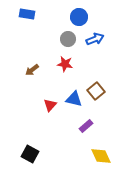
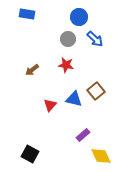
blue arrow: rotated 66 degrees clockwise
red star: moved 1 px right, 1 px down
purple rectangle: moved 3 px left, 9 px down
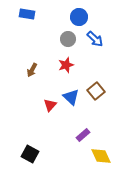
red star: rotated 28 degrees counterclockwise
brown arrow: rotated 24 degrees counterclockwise
blue triangle: moved 3 px left, 2 px up; rotated 30 degrees clockwise
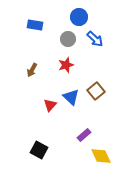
blue rectangle: moved 8 px right, 11 px down
purple rectangle: moved 1 px right
black square: moved 9 px right, 4 px up
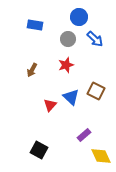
brown square: rotated 24 degrees counterclockwise
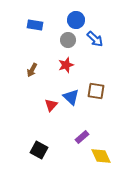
blue circle: moved 3 px left, 3 px down
gray circle: moved 1 px down
brown square: rotated 18 degrees counterclockwise
red triangle: moved 1 px right
purple rectangle: moved 2 px left, 2 px down
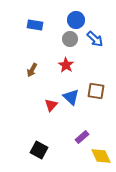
gray circle: moved 2 px right, 1 px up
red star: rotated 21 degrees counterclockwise
